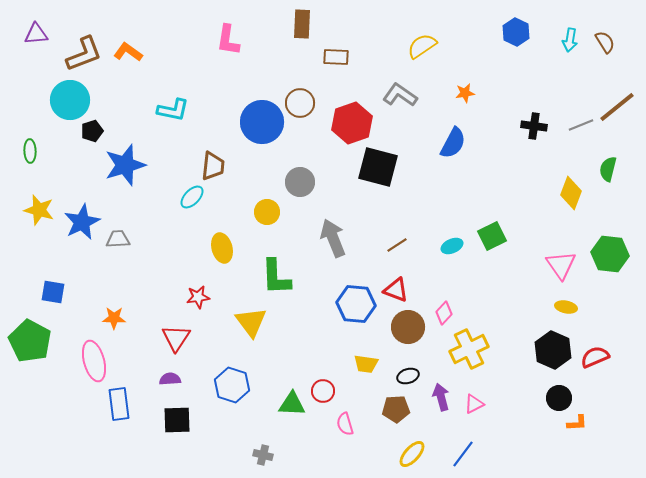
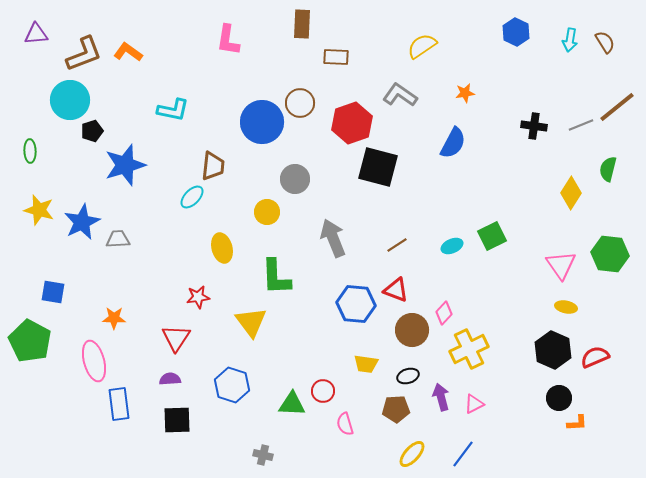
gray circle at (300, 182): moved 5 px left, 3 px up
yellow diamond at (571, 193): rotated 12 degrees clockwise
brown circle at (408, 327): moved 4 px right, 3 px down
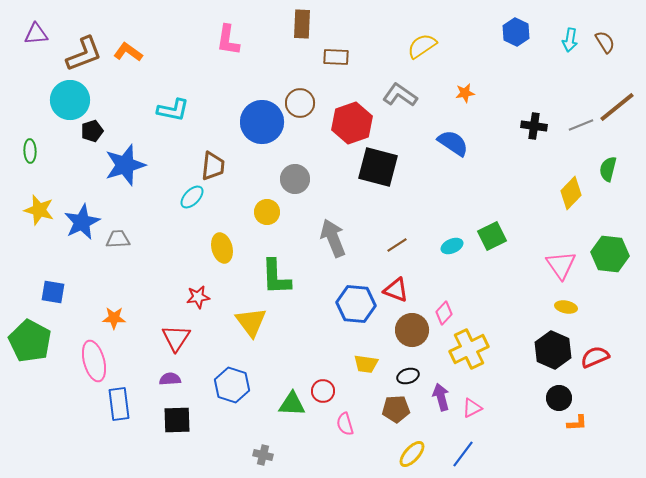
blue semicircle at (453, 143): rotated 84 degrees counterclockwise
yellow diamond at (571, 193): rotated 12 degrees clockwise
pink triangle at (474, 404): moved 2 px left, 4 px down
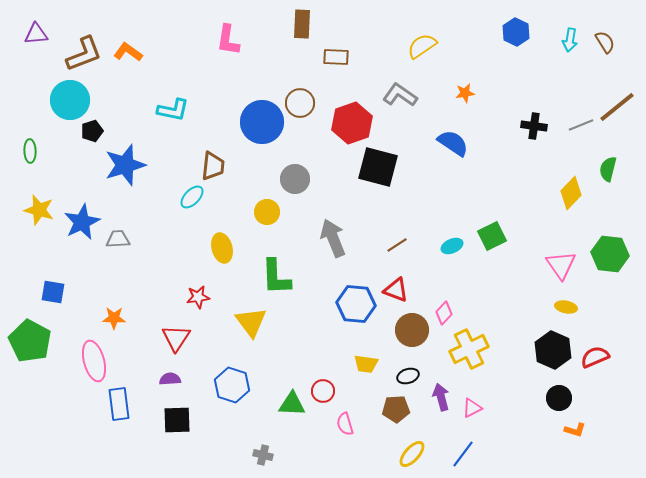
orange L-shape at (577, 423): moved 2 px left, 7 px down; rotated 20 degrees clockwise
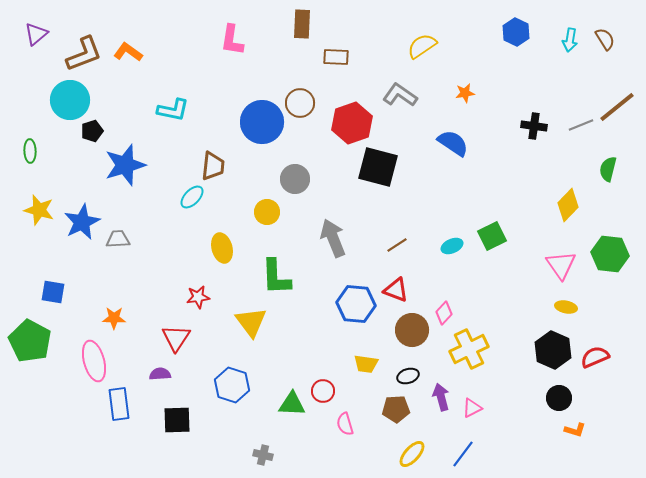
purple triangle at (36, 34): rotated 35 degrees counterclockwise
pink L-shape at (228, 40): moved 4 px right
brown semicircle at (605, 42): moved 3 px up
yellow diamond at (571, 193): moved 3 px left, 12 px down
purple semicircle at (170, 379): moved 10 px left, 5 px up
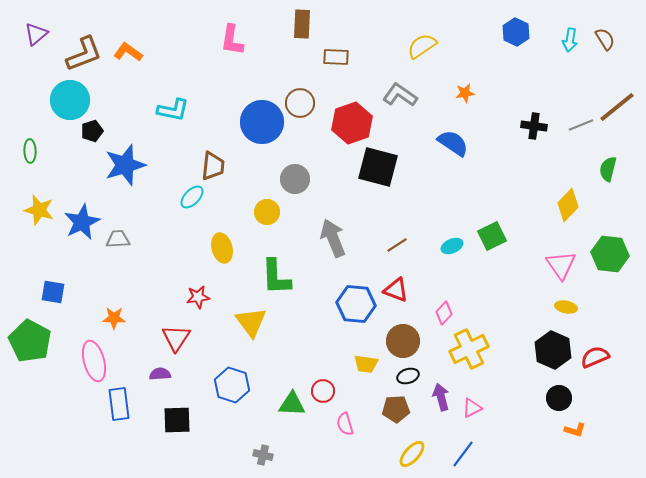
brown circle at (412, 330): moved 9 px left, 11 px down
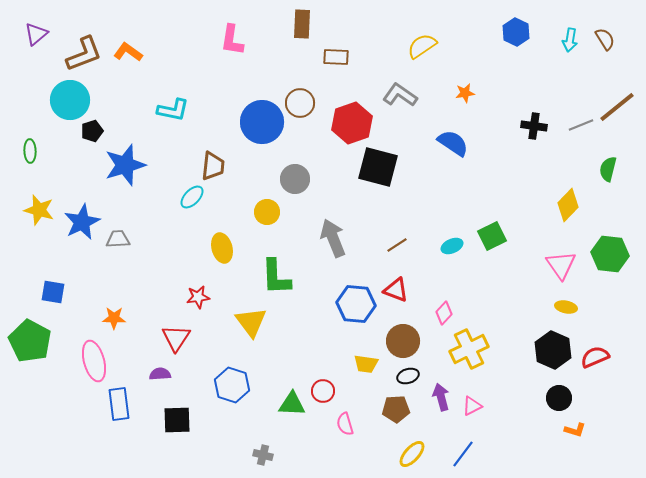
pink triangle at (472, 408): moved 2 px up
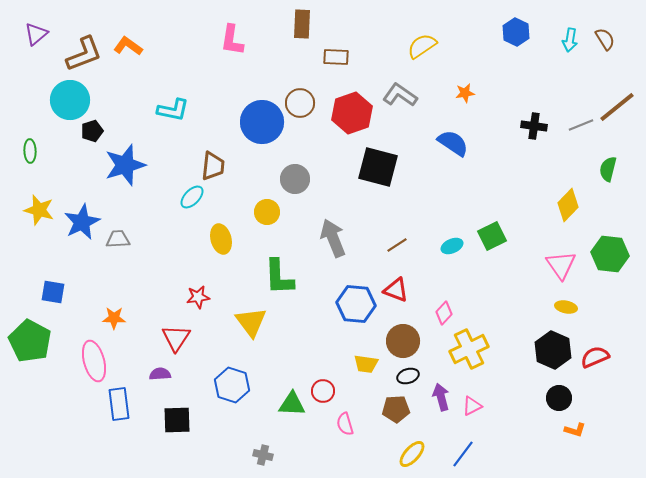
orange L-shape at (128, 52): moved 6 px up
red hexagon at (352, 123): moved 10 px up
yellow ellipse at (222, 248): moved 1 px left, 9 px up
green L-shape at (276, 277): moved 3 px right
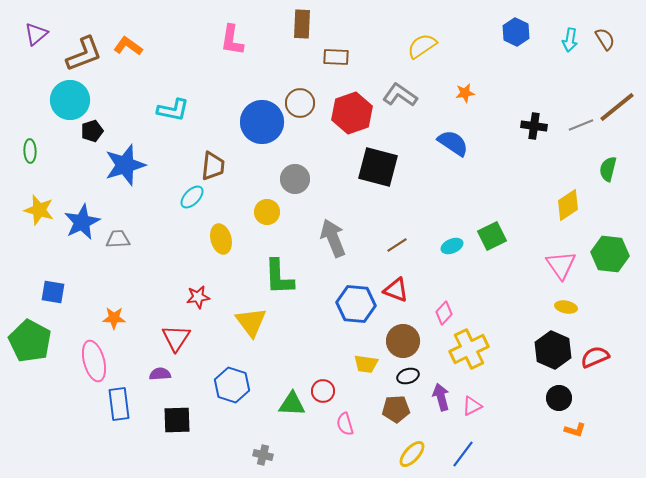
yellow diamond at (568, 205): rotated 12 degrees clockwise
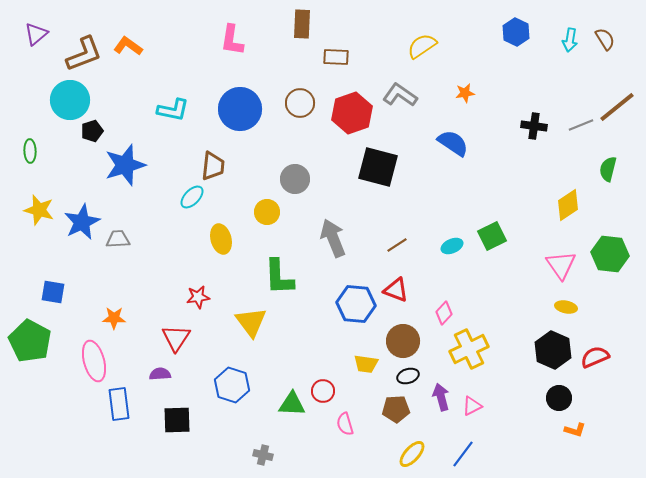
blue circle at (262, 122): moved 22 px left, 13 px up
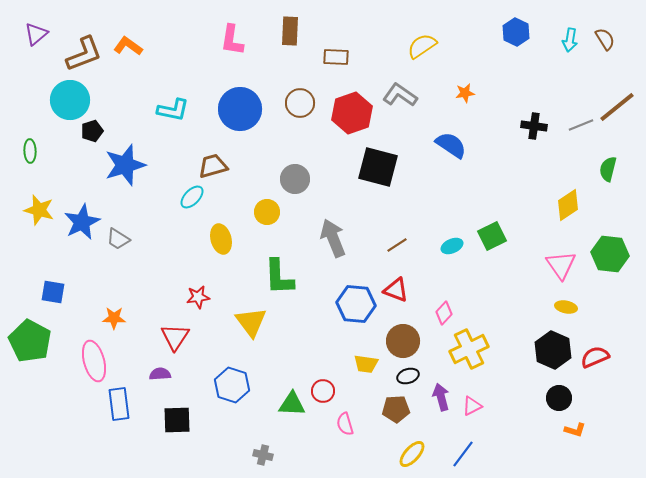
brown rectangle at (302, 24): moved 12 px left, 7 px down
blue semicircle at (453, 143): moved 2 px left, 2 px down
brown trapezoid at (213, 166): rotated 112 degrees counterclockwise
gray trapezoid at (118, 239): rotated 145 degrees counterclockwise
red triangle at (176, 338): moved 1 px left, 1 px up
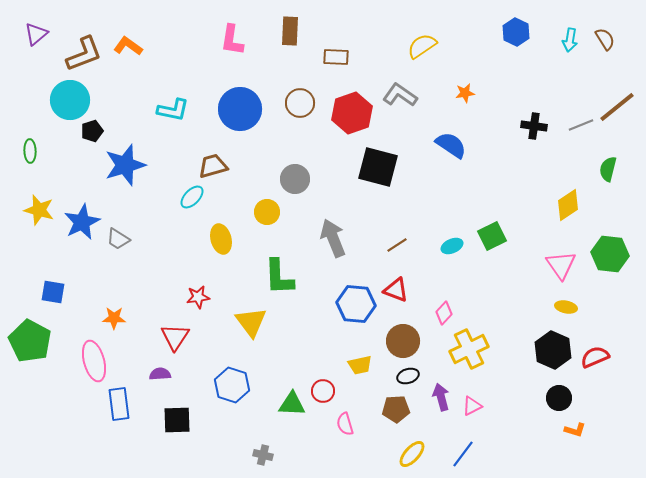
yellow trapezoid at (366, 364): moved 6 px left, 1 px down; rotated 20 degrees counterclockwise
